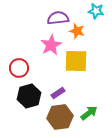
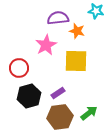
pink star: moved 5 px left
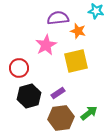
orange star: moved 1 px right
yellow square: rotated 15 degrees counterclockwise
brown hexagon: moved 1 px right, 1 px down
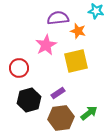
black hexagon: moved 4 px down
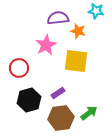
yellow square: rotated 20 degrees clockwise
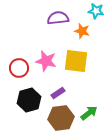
orange star: moved 4 px right
pink star: moved 16 px down; rotated 30 degrees counterclockwise
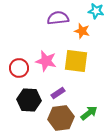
black hexagon: rotated 20 degrees clockwise
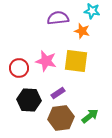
cyan star: moved 4 px left
green arrow: moved 1 px right, 3 px down
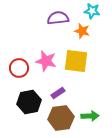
black hexagon: moved 2 px down; rotated 15 degrees counterclockwise
green arrow: rotated 36 degrees clockwise
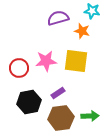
purple semicircle: rotated 10 degrees counterclockwise
pink star: rotated 20 degrees counterclockwise
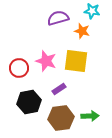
pink star: rotated 25 degrees clockwise
purple rectangle: moved 1 px right, 4 px up
